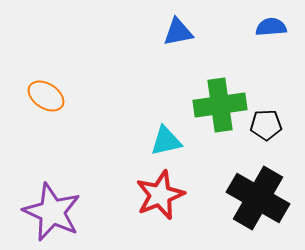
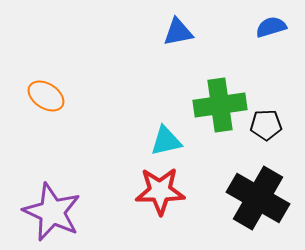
blue semicircle: rotated 12 degrees counterclockwise
red star: moved 4 px up; rotated 21 degrees clockwise
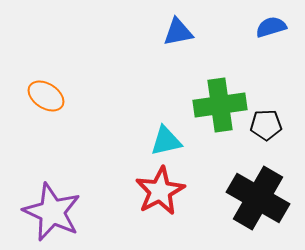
red star: rotated 27 degrees counterclockwise
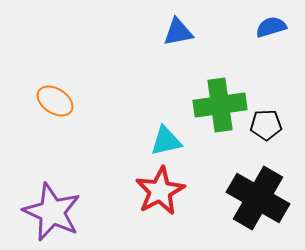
orange ellipse: moved 9 px right, 5 px down
